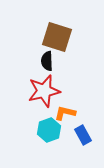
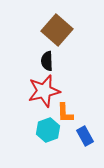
brown square: moved 7 px up; rotated 24 degrees clockwise
orange L-shape: rotated 105 degrees counterclockwise
cyan hexagon: moved 1 px left
blue rectangle: moved 2 px right, 1 px down
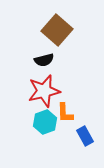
black semicircle: moved 3 px left, 1 px up; rotated 102 degrees counterclockwise
cyan hexagon: moved 3 px left, 8 px up
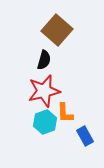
black semicircle: rotated 60 degrees counterclockwise
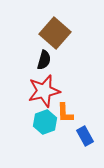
brown square: moved 2 px left, 3 px down
